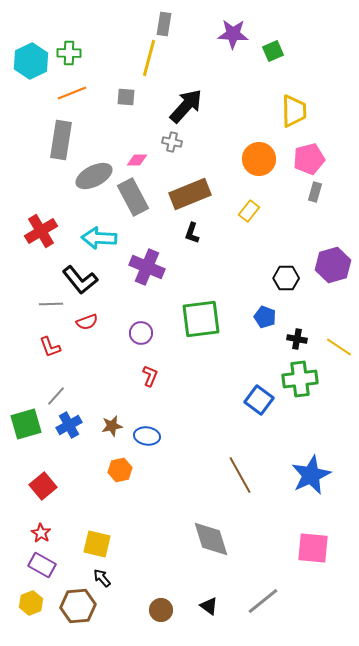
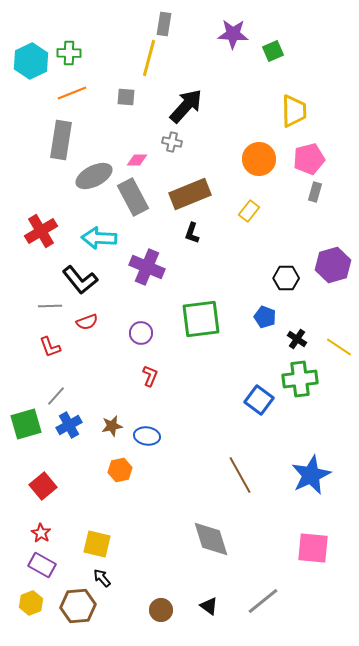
gray line at (51, 304): moved 1 px left, 2 px down
black cross at (297, 339): rotated 24 degrees clockwise
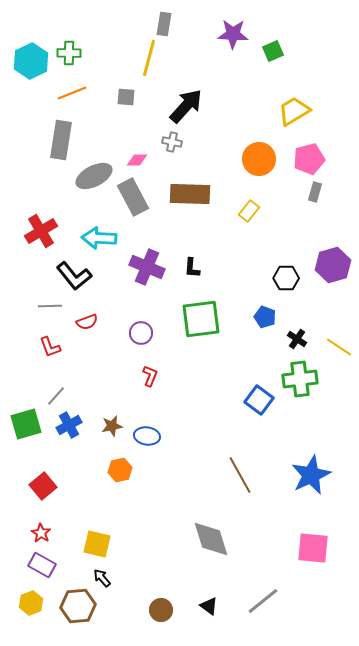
yellow trapezoid at (294, 111): rotated 120 degrees counterclockwise
brown rectangle at (190, 194): rotated 24 degrees clockwise
black L-shape at (192, 233): moved 35 px down; rotated 15 degrees counterclockwise
black L-shape at (80, 280): moved 6 px left, 4 px up
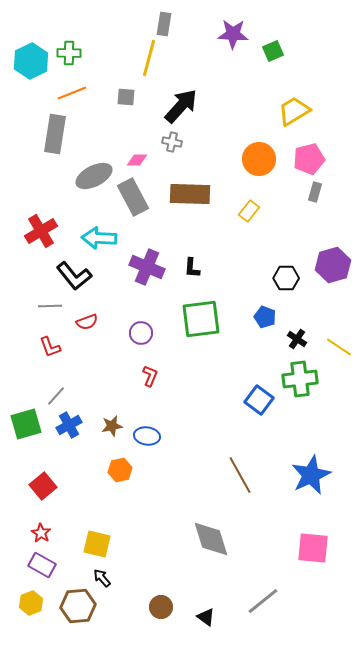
black arrow at (186, 106): moved 5 px left
gray rectangle at (61, 140): moved 6 px left, 6 px up
black triangle at (209, 606): moved 3 px left, 11 px down
brown circle at (161, 610): moved 3 px up
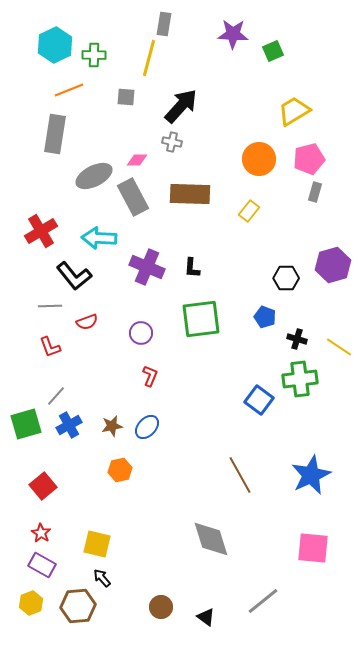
green cross at (69, 53): moved 25 px right, 2 px down
cyan hexagon at (31, 61): moved 24 px right, 16 px up
orange line at (72, 93): moved 3 px left, 3 px up
black cross at (297, 339): rotated 18 degrees counterclockwise
blue ellipse at (147, 436): moved 9 px up; rotated 55 degrees counterclockwise
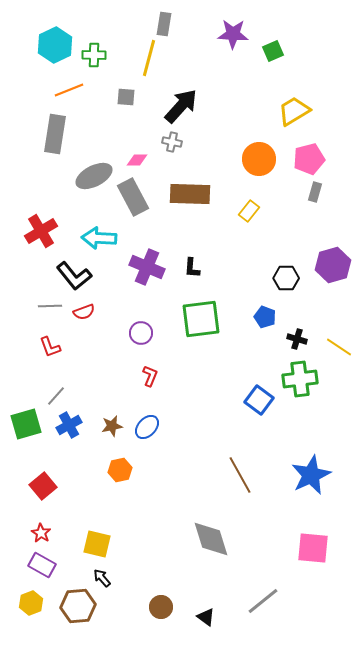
red semicircle at (87, 322): moved 3 px left, 10 px up
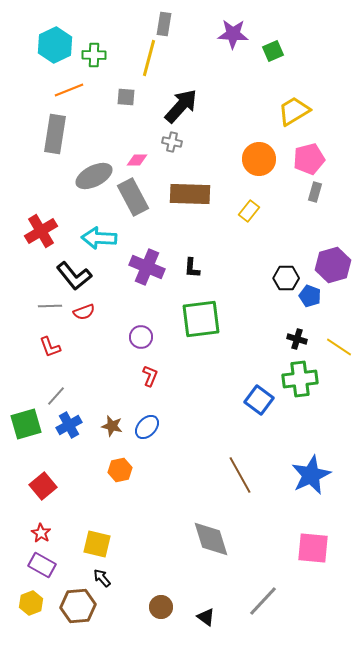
blue pentagon at (265, 317): moved 45 px right, 21 px up
purple circle at (141, 333): moved 4 px down
brown star at (112, 426): rotated 25 degrees clockwise
gray line at (263, 601): rotated 8 degrees counterclockwise
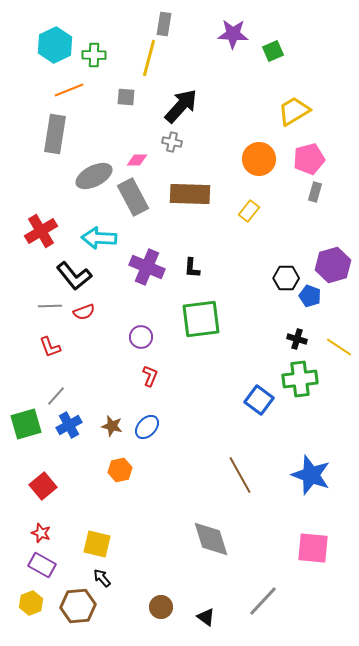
blue star at (311, 475): rotated 27 degrees counterclockwise
red star at (41, 533): rotated 12 degrees counterclockwise
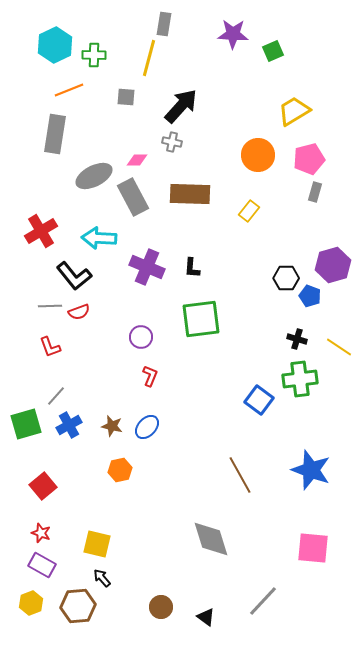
orange circle at (259, 159): moved 1 px left, 4 px up
red semicircle at (84, 312): moved 5 px left
blue star at (311, 475): moved 5 px up
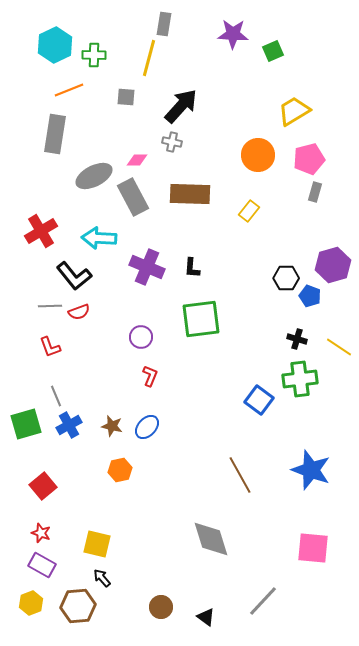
gray line at (56, 396): rotated 65 degrees counterclockwise
